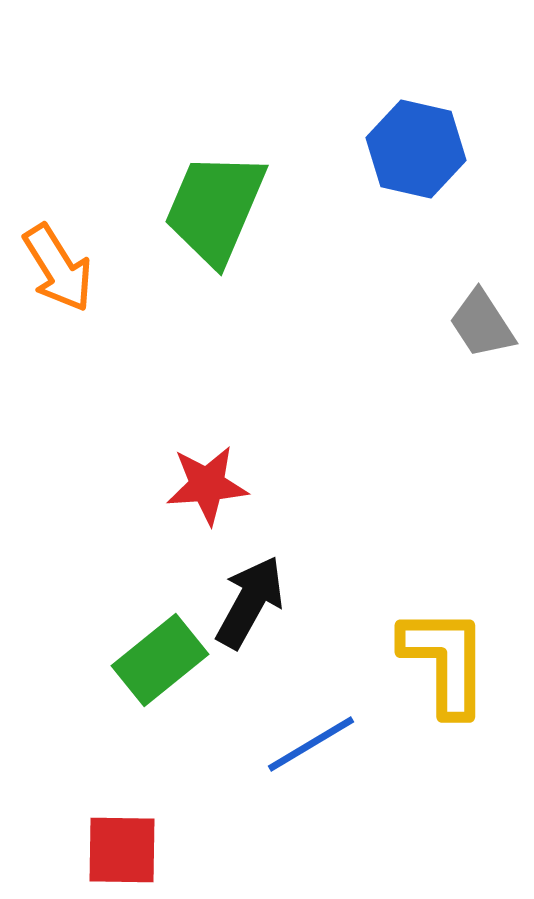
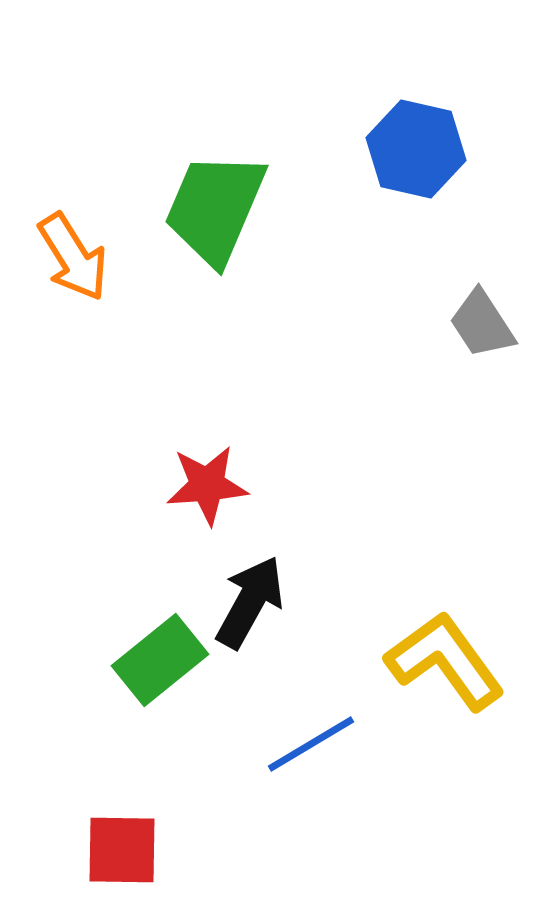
orange arrow: moved 15 px right, 11 px up
yellow L-shape: rotated 36 degrees counterclockwise
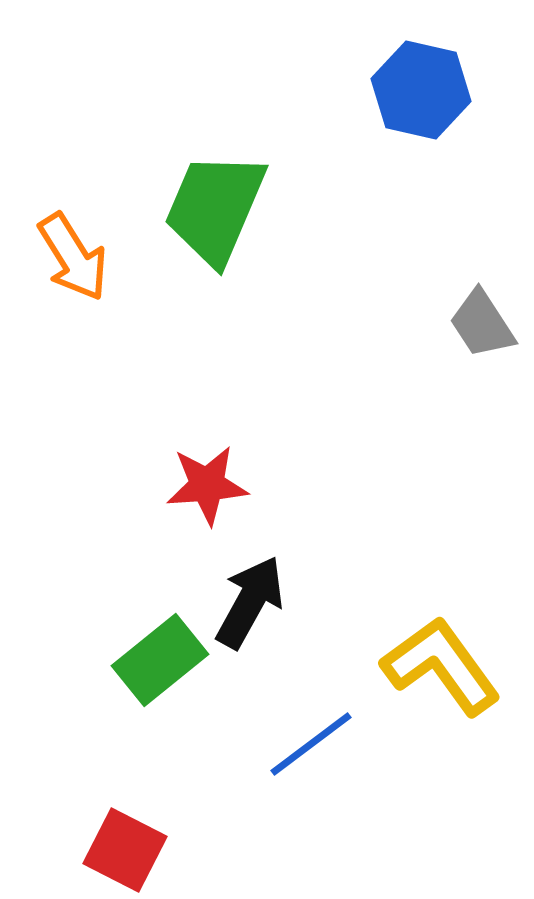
blue hexagon: moved 5 px right, 59 px up
yellow L-shape: moved 4 px left, 5 px down
blue line: rotated 6 degrees counterclockwise
red square: moved 3 px right; rotated 26 degrees clockwise
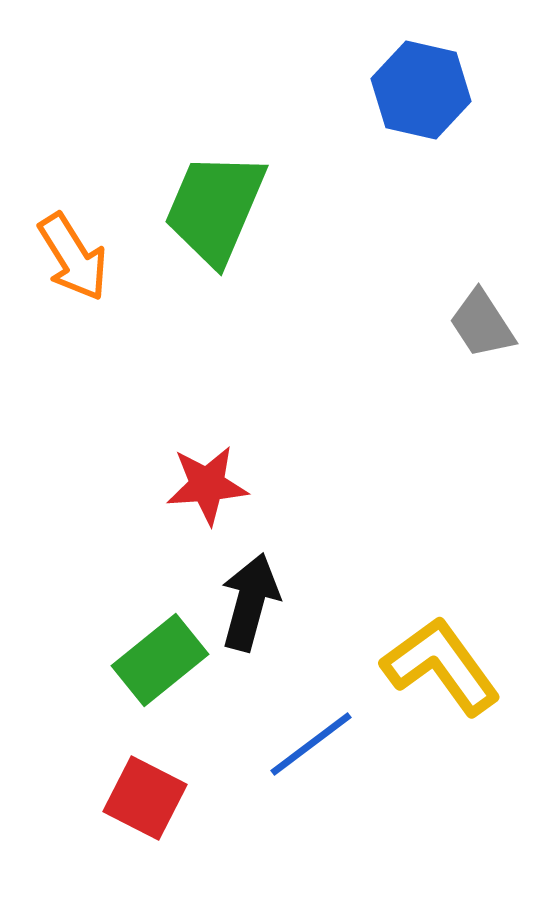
black arrow: rotated 14 degrees counterclockwise
red square: moved 20 px right, 52 px up
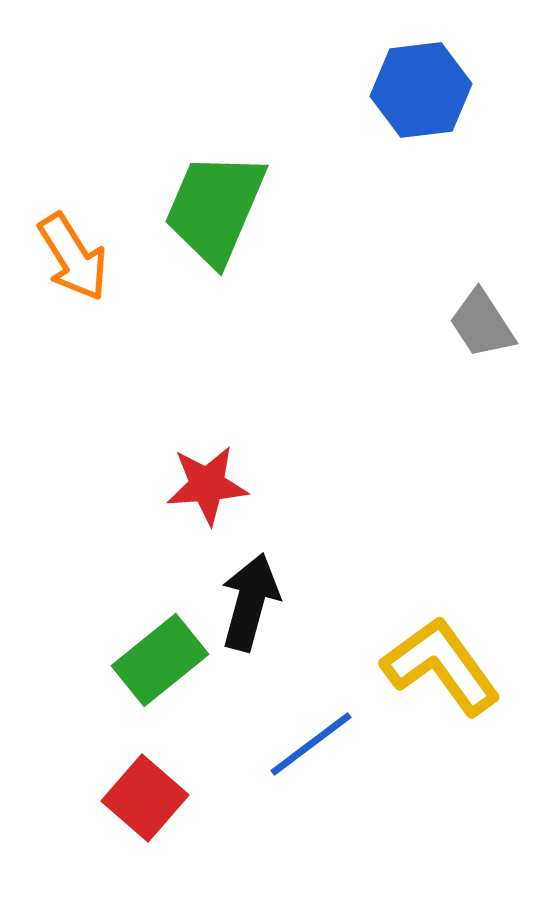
blue hexagon: rotated 20 degrees counterclockwise
red square: rotated 14 degrees clockwise
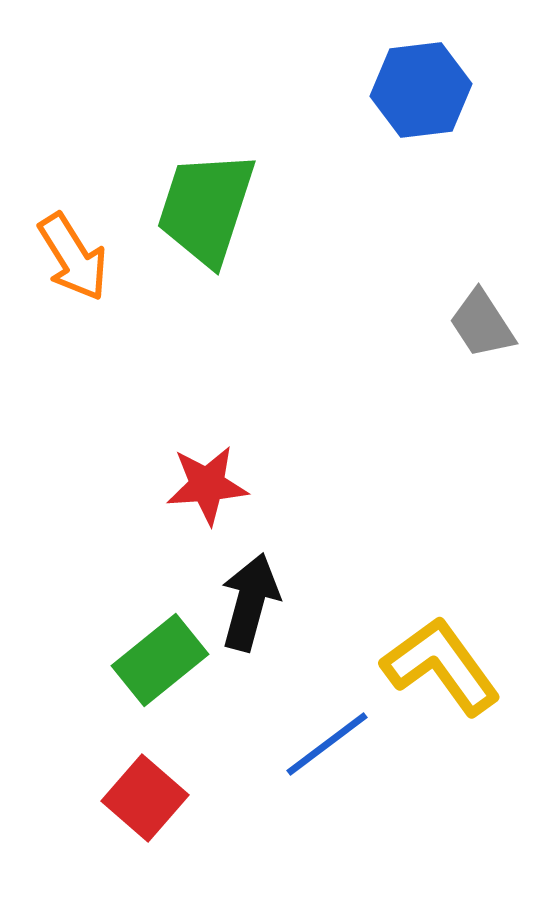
green trapezoid: moved 9 px left; rotated 5 degrees counterclockwise
blue line: moved 16 px right
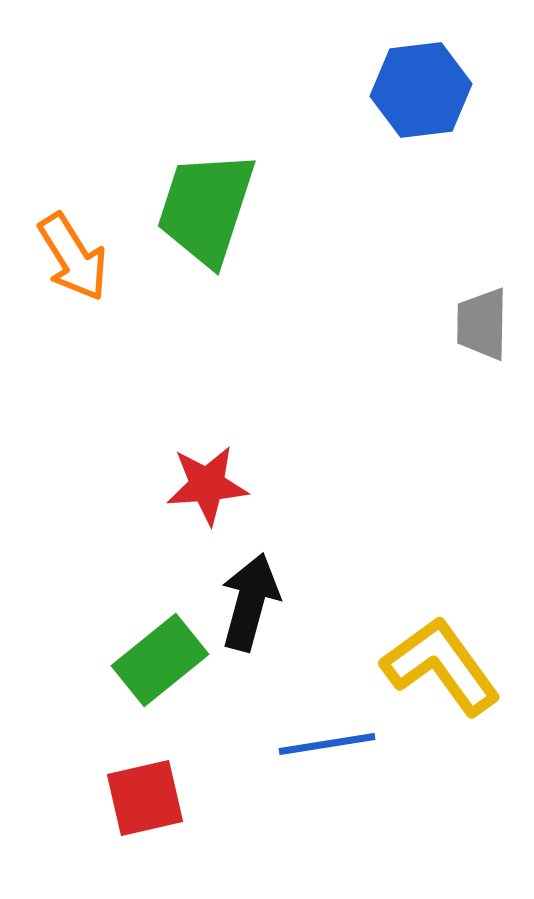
gray trapezoid: rotated 34 degrees clockwise
blue line: rotated 28 degrees clockwise
red square: rotated 36 degrees clockwise
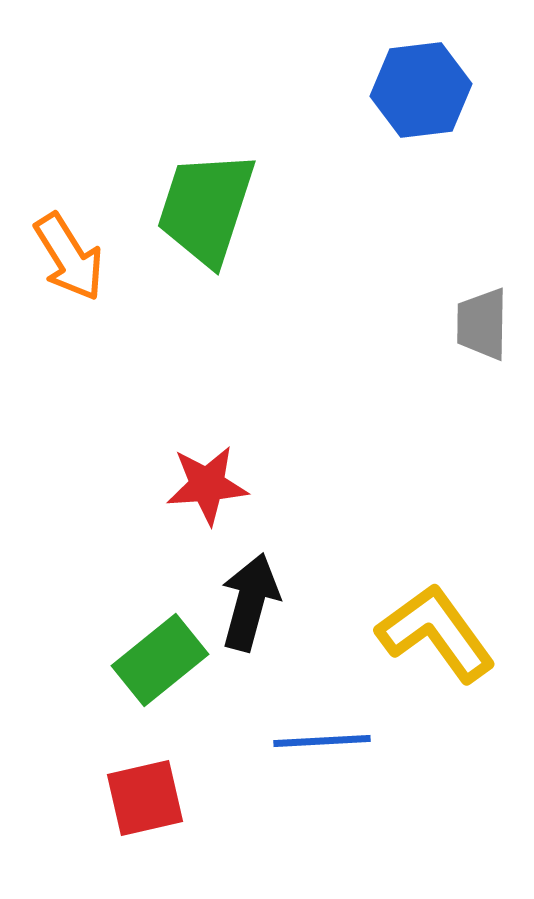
orange arrow: moved 4 px left
yellow L-shape: moved 5 px left, 33 px up
blue line: moved 5 px left, 3 px up; rotated 6 degrees clockwise
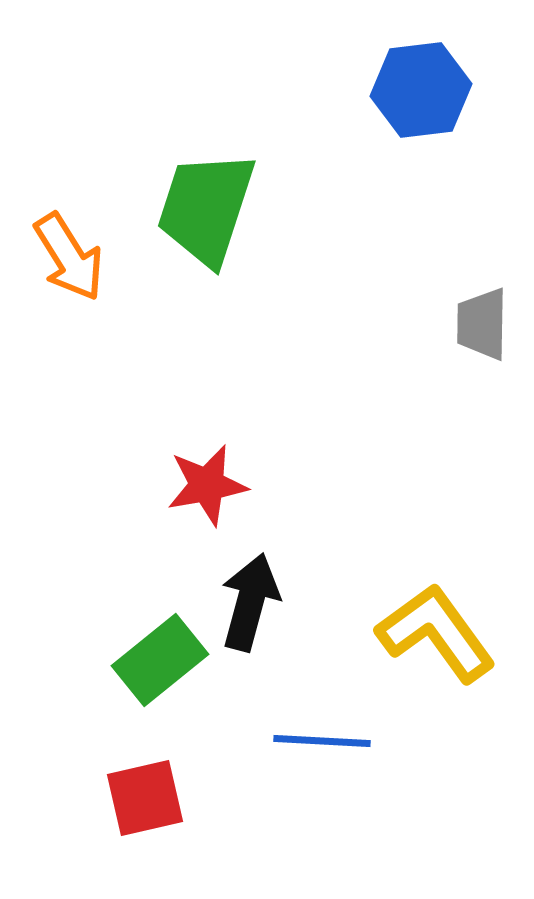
red star: rotated 6 degrees counterclockwise
blue line: rotated 6 degrees clockwise
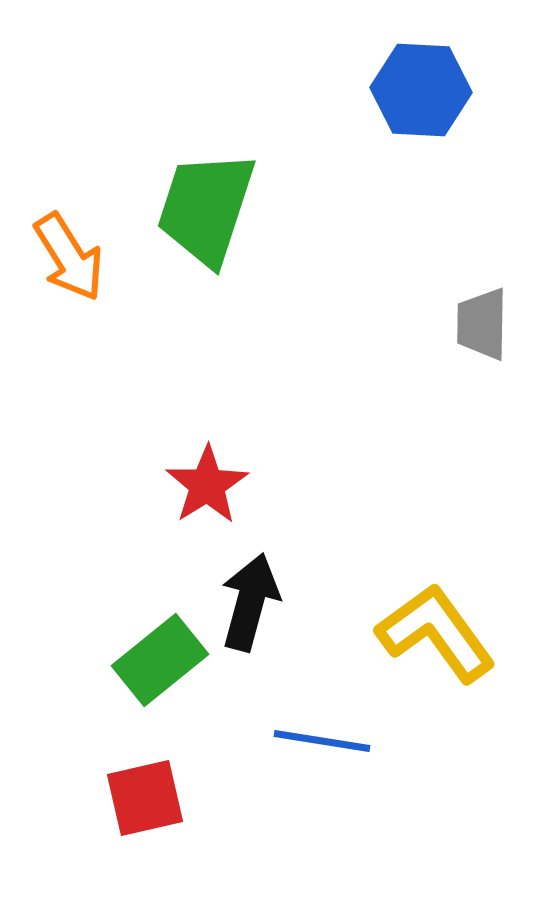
blue hexagon: rotated 10 degrees clockwise
red star: rotated 22 degrees counterclockwise
blue line: rotated 6 degrees clockwise
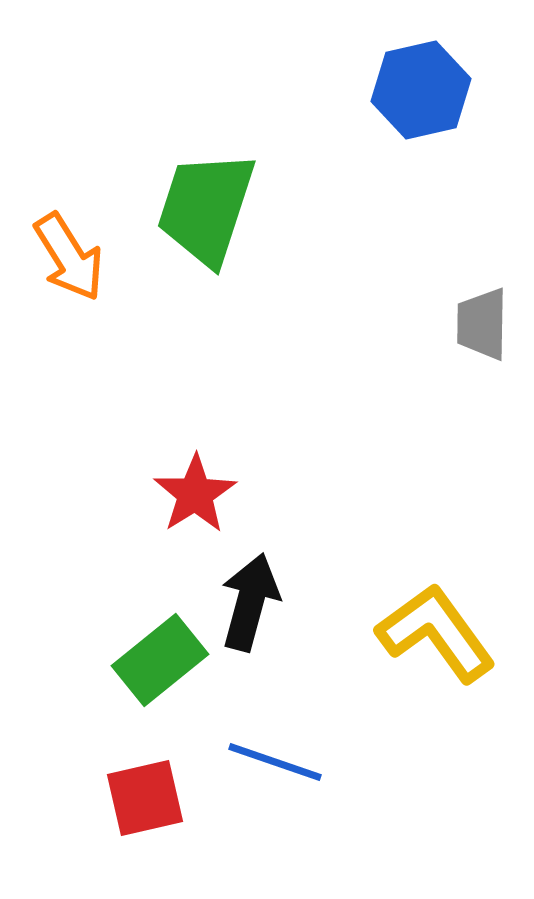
blue hexagon: rotated 16 degrees counterclockwise
red star: moved 12 px left, 9 px down
blue line: moved 47 px left, 21 px down; rotated 10 degrees clockwise
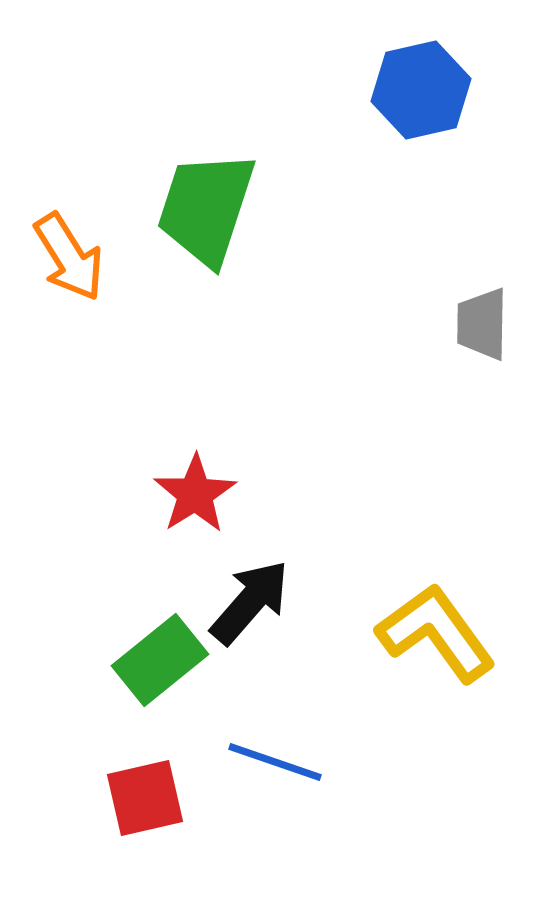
black arrow: rotated 26 degrees clockwise
